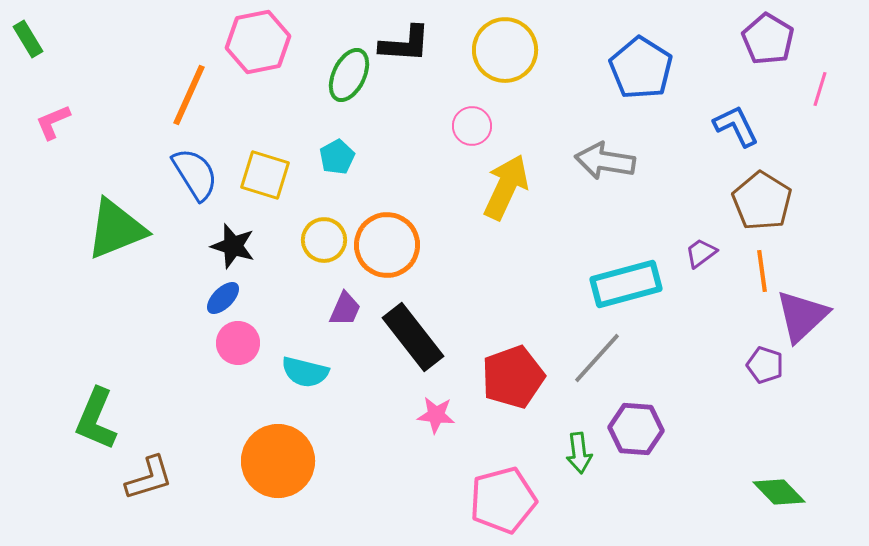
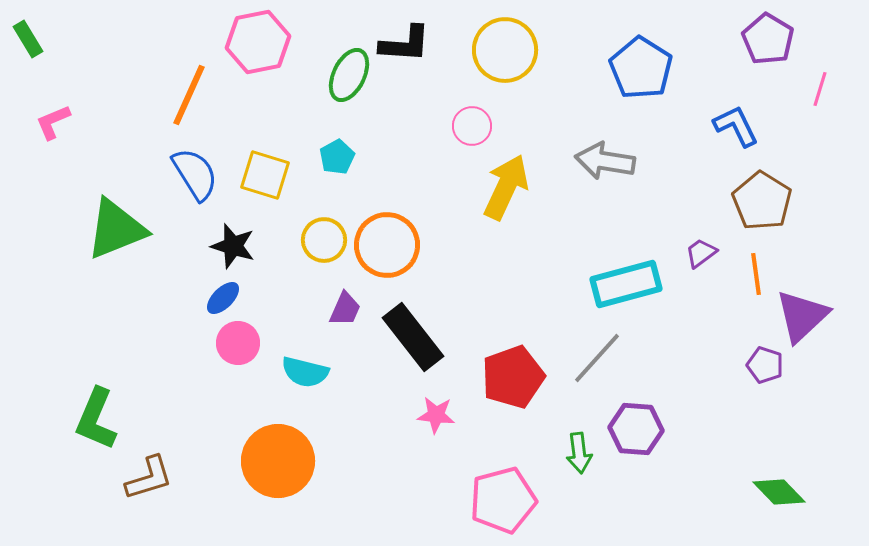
orange line at (762, 271): moved 6 px left, 3 px down
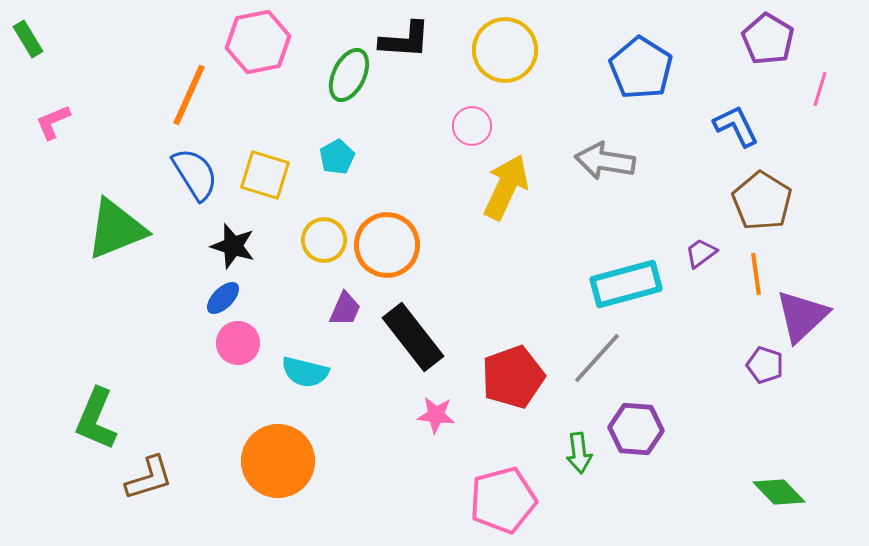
black L-shape at (405, 44): moved 4 px up
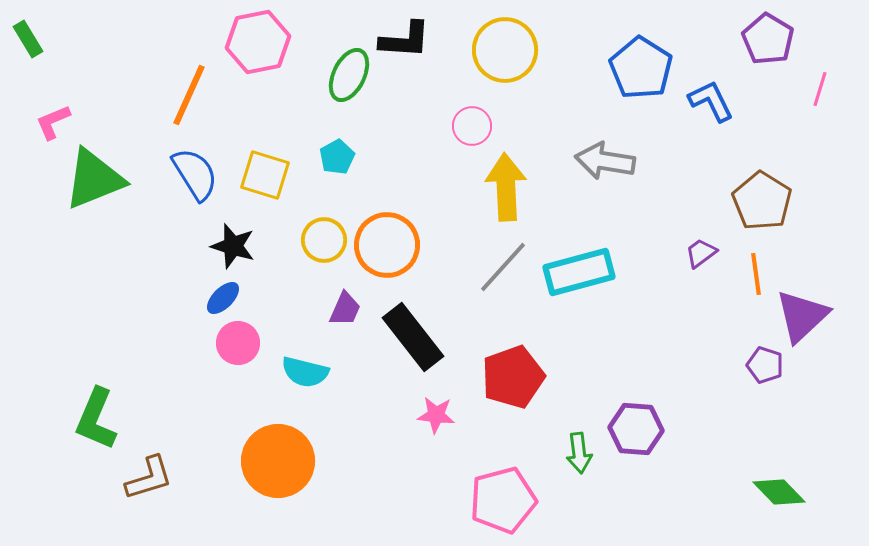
blue L-shape at (736, 126): moved 25 px left, 25 px up
yellow arrow at (506, 187): rotated 28 degrees counterclockwise
green triangle at (116, 229): moved 22 px left, 50 px up
cyan rectangle at (626, 284): moved 47 px left, 12 px up
gray line at (597, 358): moved 94 px left, 91 px up
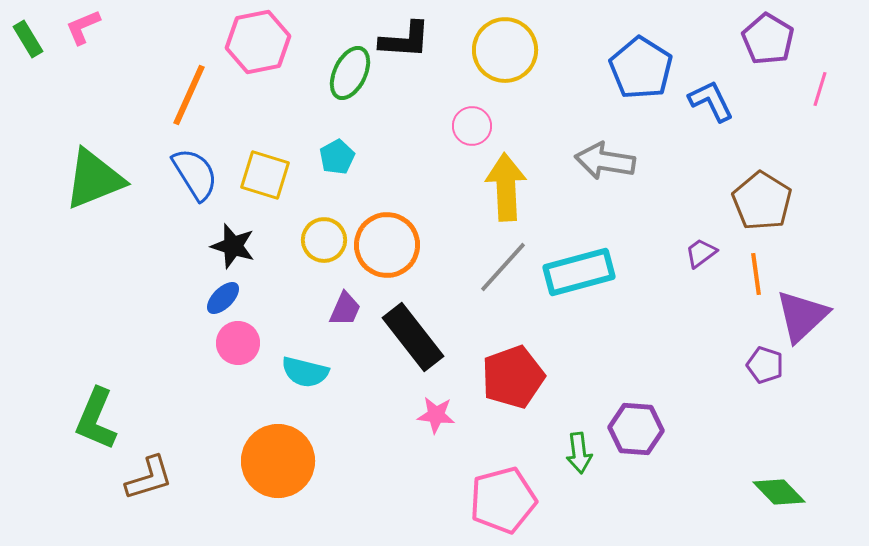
green ellipse at (349, 75): moved 1 px right, 2 px up
pink L-shape at (53, 122): moved 30 px right, 95 px up
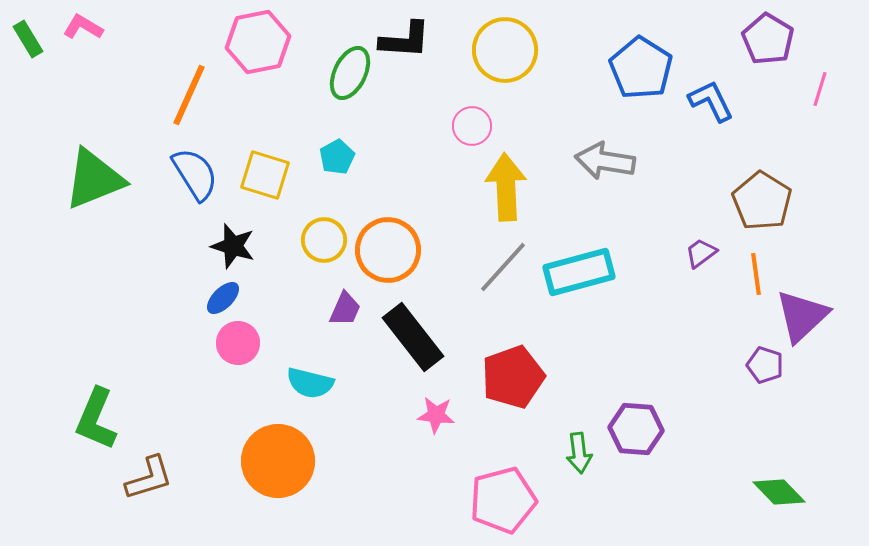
pink L-shape at (83, 27): rotated 54 degrees clockwise
orange circle at (387, 245): moved 1 px right, 5 px down
cyan semicircle at (305, 372): moved 5 px right, 11 px down
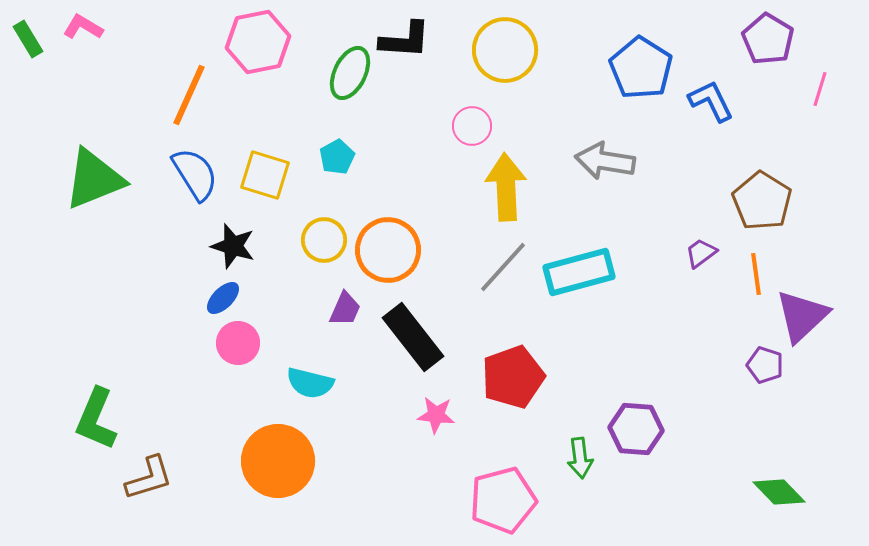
green arrow at (579, 453): moved 1 px right, 5 px down
